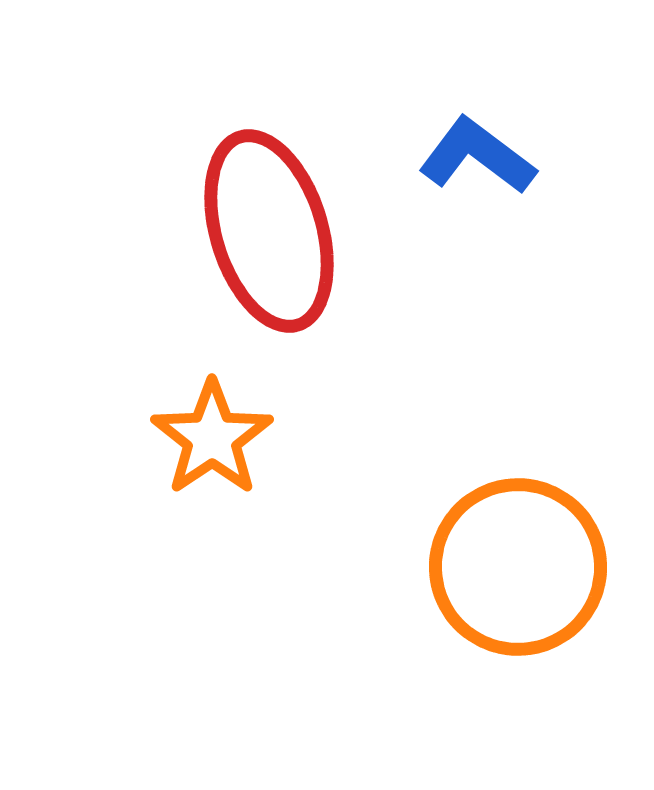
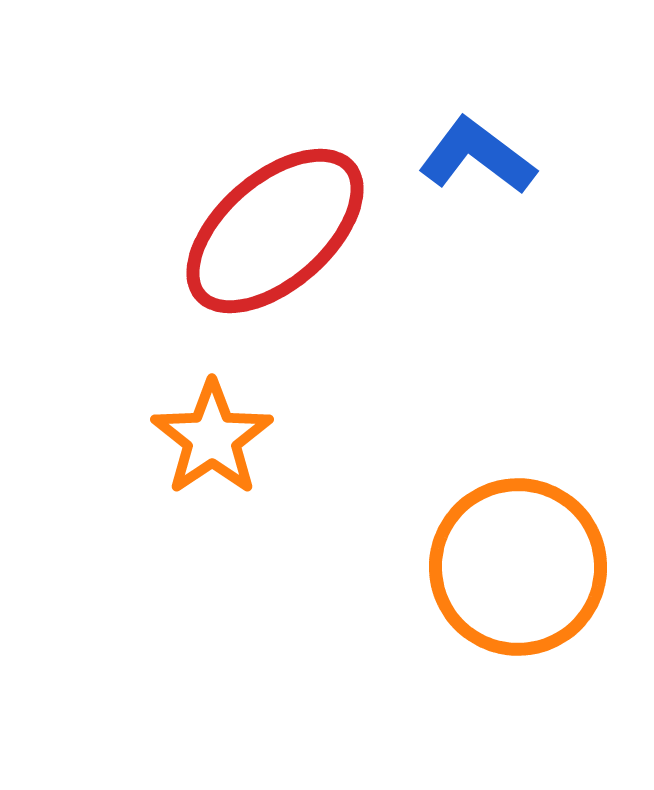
red ellipse: moved 6 px right; rotated 66 degrees clockwise
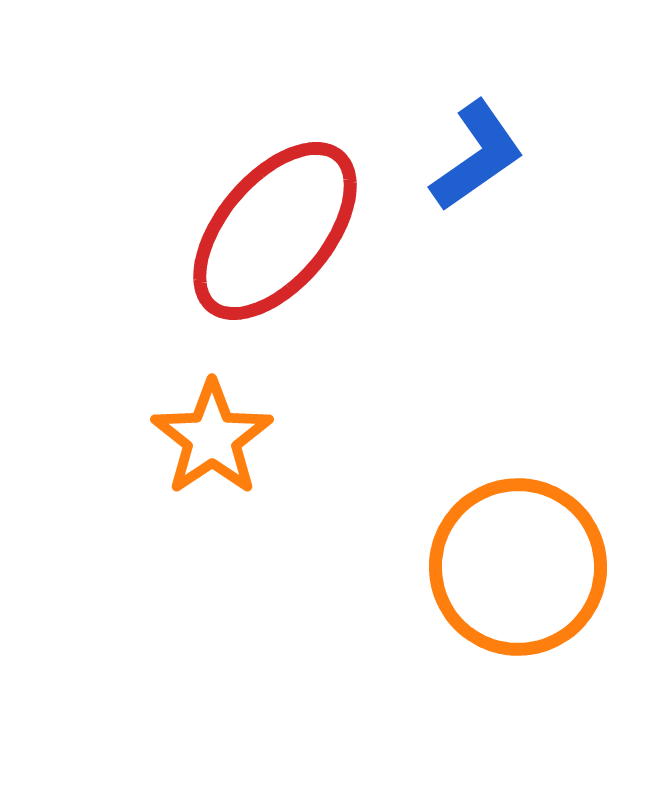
blue L-shape: rotated 108 degrees clockwise
red ellipse: rotated 9 degrees counterclockwise
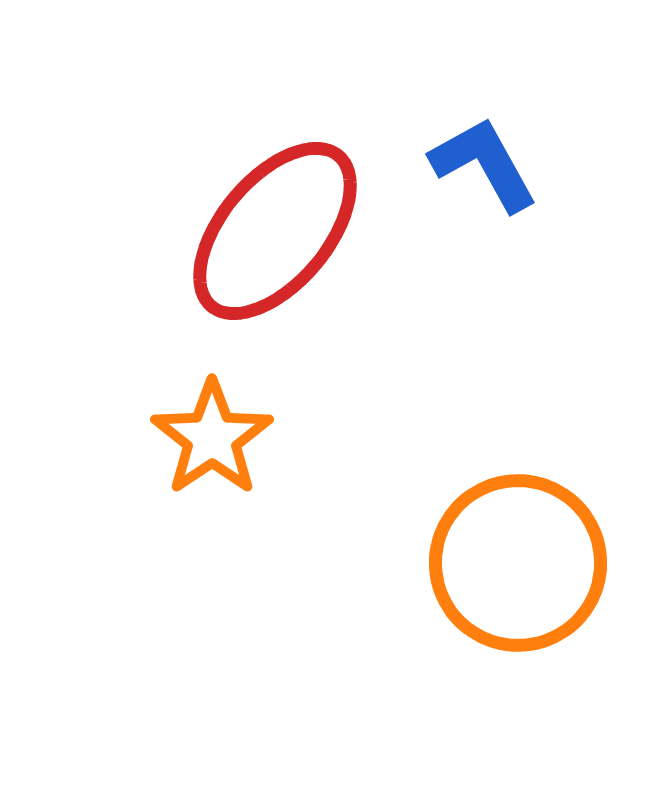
blue L-shape: moved 7 px right, 8 px down; rotated 84 degrees counterclockwise
orange circle: moved 4 px up
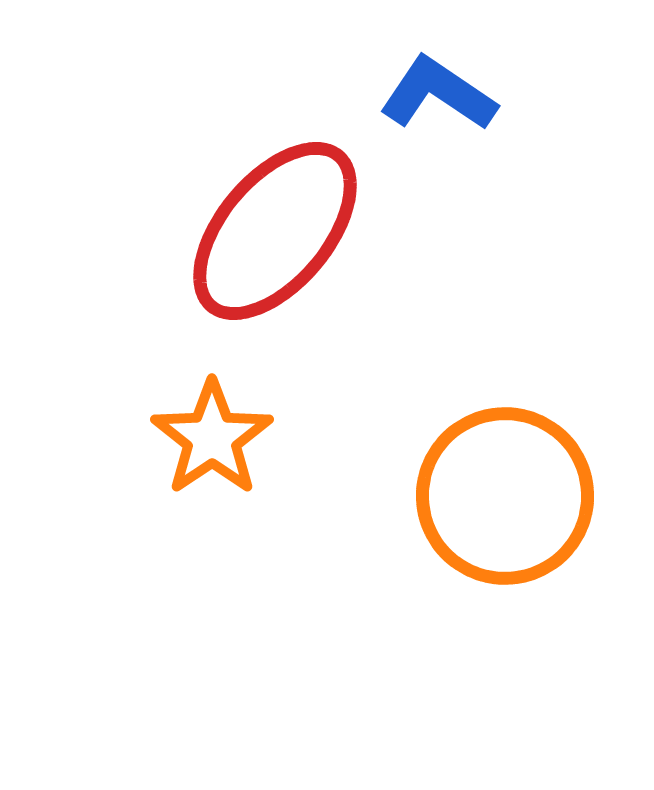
blue L-shape: moved 46 px left, 70 px up; rotated 27 degrees counterclockwise
orange circle: moved 13 px left, 67 px up
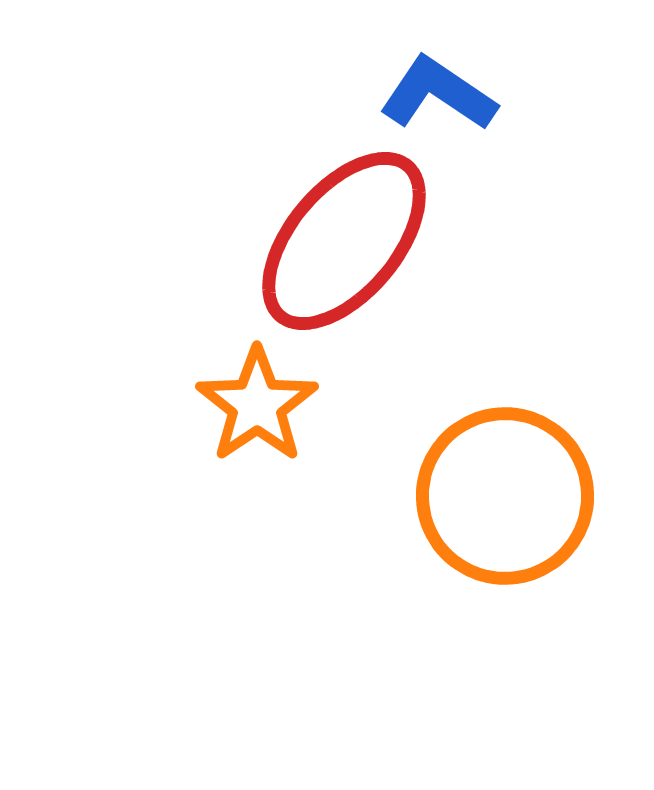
red ellipse: moved 69 px right, 10 px down
orange star: moved 45 px right, 33 px up
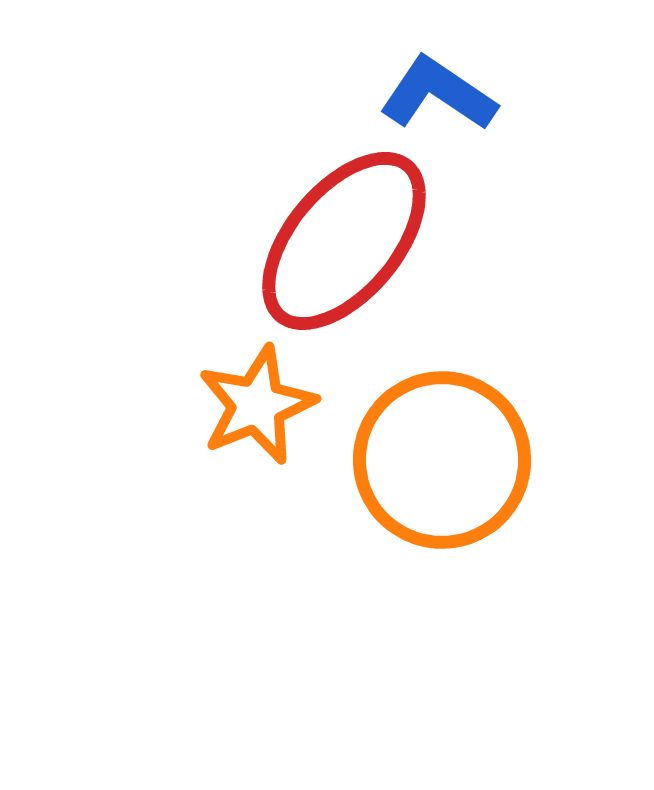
orange star: rotated 12 degrees clockwise
orange circle: moved 63 px left, 36 px up
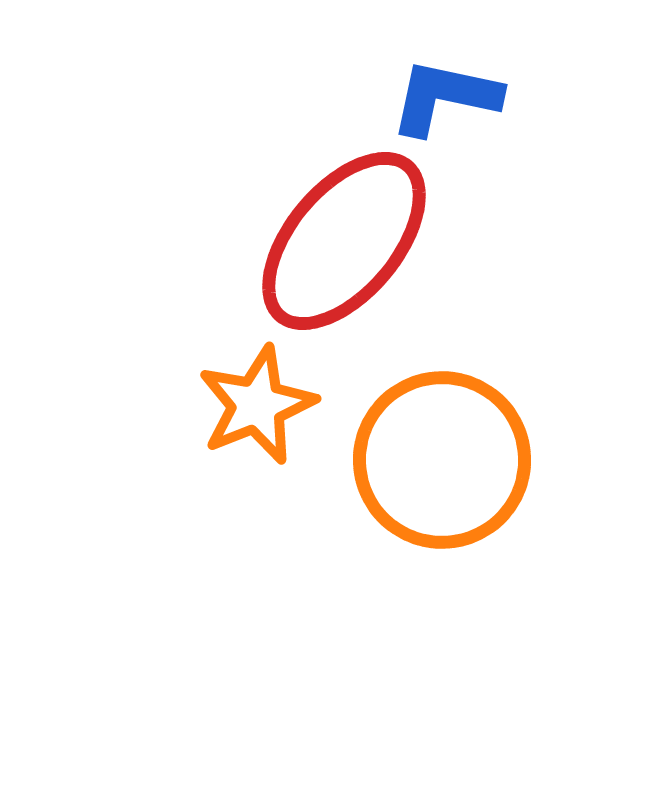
blue L-shape: moved 7 px right, 3 px down; rotated 22 degrees counterclockwise
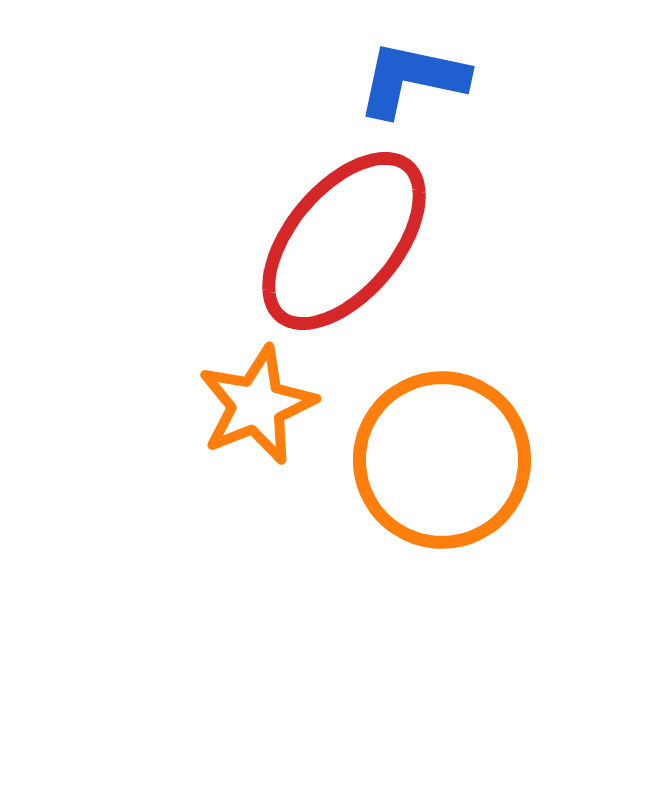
blue L-shape: moved 33 px left, 18 px up
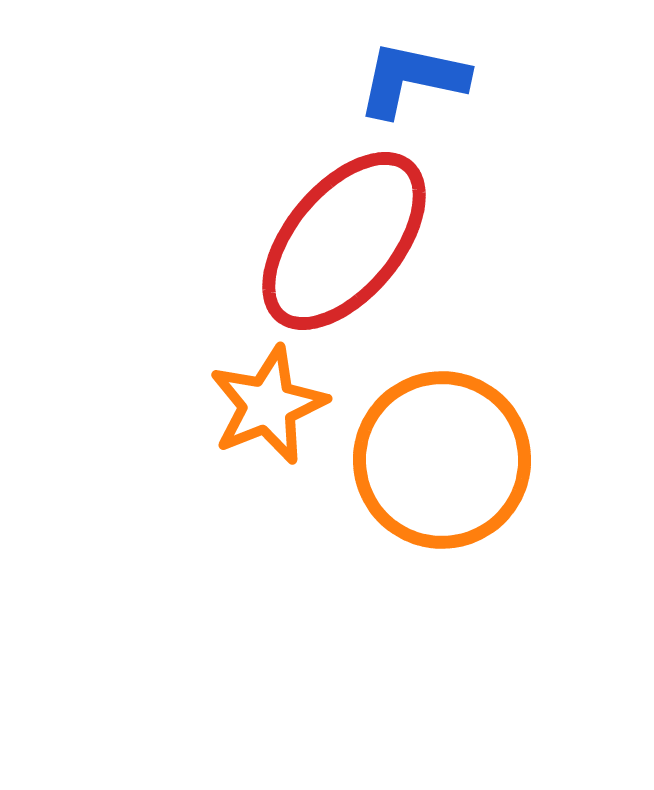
orange star: moved 11 px right
